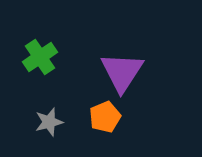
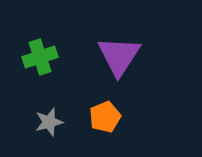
green cross: rotated 16 degrees clockwise
purple triangle: moved 3 px left, 16 px up
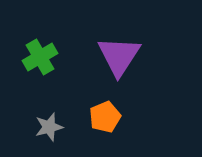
green cross: rotated 12 degrees counterclockwise
gray star: moved 5 px down
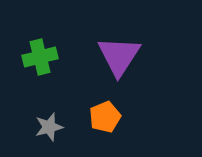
green cross: rotated 16 degrees clockwise
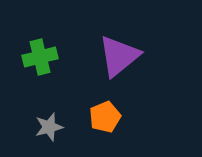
purple triangle: rotated 18 degrees clockwise
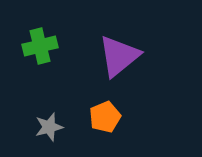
green cross: moved 11 px up
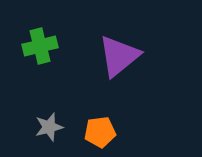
orange pentagon: moved 5 px left, 15 px down; rotated 16 degrees clockwise
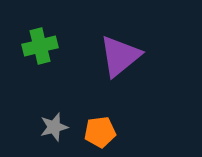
purple triangle: moved 1 px right
gray star: moved 5 px right
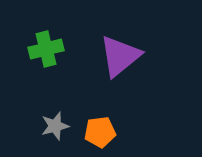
green cross: moved 6 px right, 3 px down
gray star: moved 1 px right, 1 px up
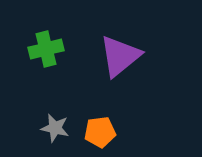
gray star: moved 2 px down; rotated 28 degrees clockwise
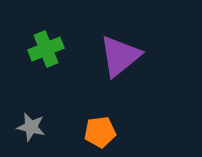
green cross: rotated 8 degrees counterclockwise
gray star: moved 24 px left, 1 px up
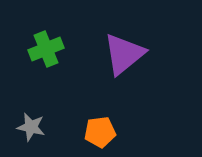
purple triangle: moved 4 px right, 2 px up
